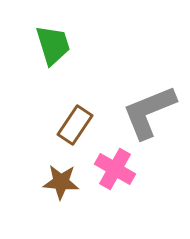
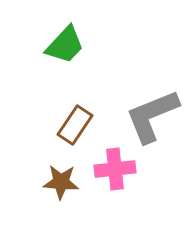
green trapezoid: moved 12 px right; rotated 60 degrees clockwise
gray L-shape: moved 3 px right, 4 px down
pink cross: rotated 36 degrees counterclockwise
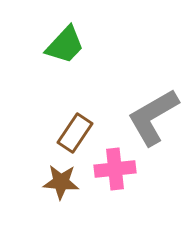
gray L-shape: moved 1 px right, 1 px down; rotated 8 degrees counterclockwise
brown rectangle: moved 8 px down
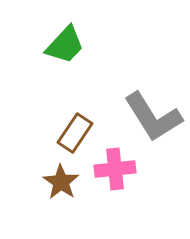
gray L-shape: rotated 92 degrees counterclockwise
brown star: rotated 30 degrees clockwise
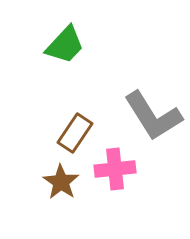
gray L-shape: moved 1 px up
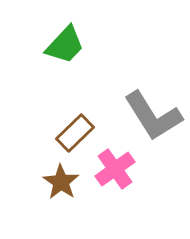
brown rectangle: rotated 12 degrees clockwise
pink cross: rotated 30 degrees counterclockwise
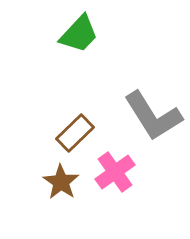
green trapezoid: moved 14 px right, 11 px up
pink cross: moved 3 px down
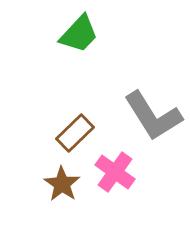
pink cross: rotated 18 degrees counterclockwise
brown star: moved 1 px right, 2 px down
